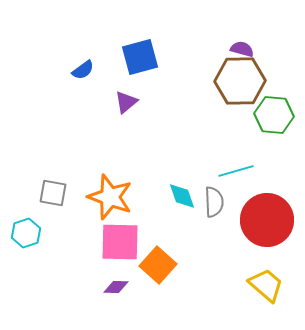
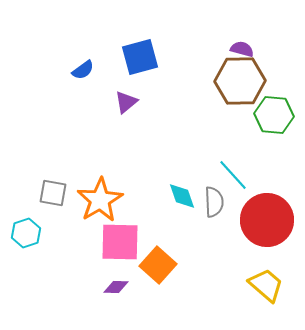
cyan line: moved 3 px left, 4 px down; rotated 64 degrees clockwise
orange star: moved 10 px left, 3 px down; rotated 21 degrees clockwise
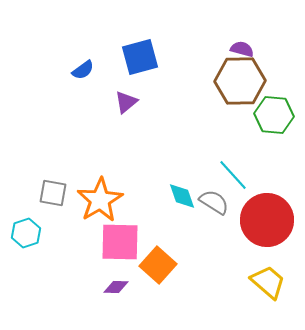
gray semicircle: rotated 56 degrees counterclockwise
yellow trapezoid: moved 2 px right, 3 px up
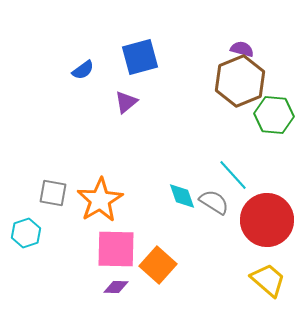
brown hexagon: rotated 21 degrees counterclockwise
pink square: moved 4 px left, 7 px down
yellow trapezoid: moved 2 px up
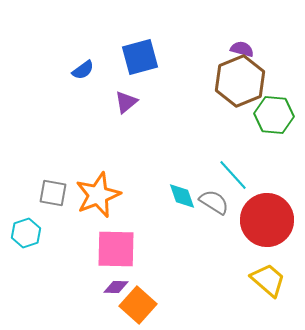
orange star: moved 2 px left, 5 px up; rotated 9 degrees clockwise
orange square: moved 20 px left, 40 px down
